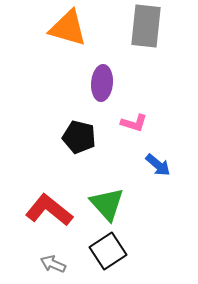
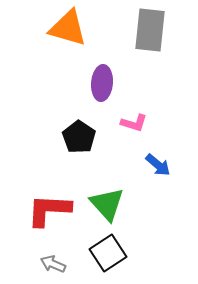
gray rectangle: moved 4 px right, 4 px down
black pentagon: rotated 20 degrees clockwise
red L-shape: rotated 36 degrees counterclockwise
black square: moved 2 px down
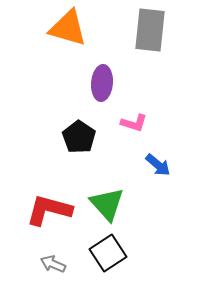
red L-shape: rotated 12 degrees clockwise
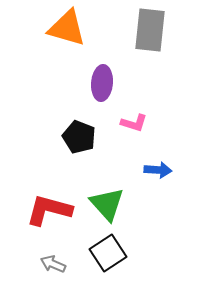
orange triangle: moved 1 px left
black pentagon: rotated 12 degrees counterclockwise
blue arrow: moved 5 px down; rotated 36 degrees counterclockwise
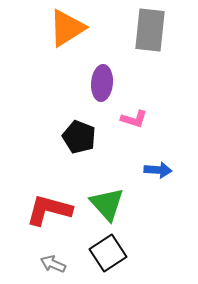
orange triangle: rotated 48 degrees counterclockwise
pink L-shape: moved 4 px up
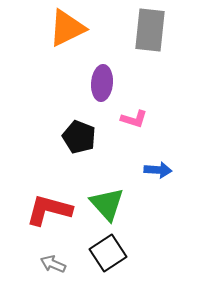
orange triangle: rotated 6 degrees clockwise
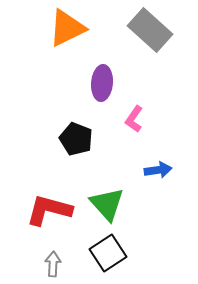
gray rectangle: rotated 54 degrees counterclockwise
pink L-shape: rotated 108 degrees clockwise
black pentagon: moved 3 px left, 2 px down
blue arrow: rotated 12 degrees counterclockwise
gray arrow: rotated 70 degrees clockwise
